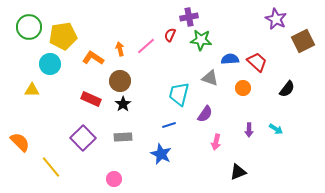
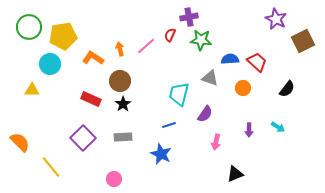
cyan arrow: moved 2 px right, 2 px up
black triangle: moved 3 px left, 2 px down
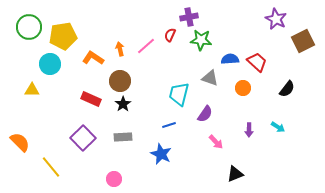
pink arrow: rotated 56 degrees counterclockwise
